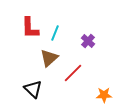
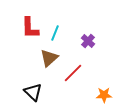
black triangle: moved 3 px down
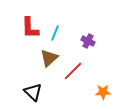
purple cross: rotated 16 degrees counterclockwise
red line: moved 2 px up
orange star: moved 1 px left, 3 px up
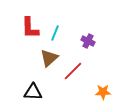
black triangle: rotated 42 degrees counterclockwise
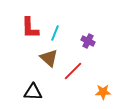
brown triangle: rotated 36 degrees counterclockwise
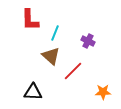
red L-shape: moved 8 px up
brown triangle: moved 2 px right, 2 px up
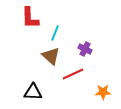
red L-shape: moved 2 px up
purple cross: moved 3 px left, 8 px down
red line: moved 3 px down; rotated 20 degrees clockwise
